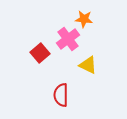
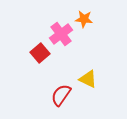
pink cross: moved 7 px left, 5 px up
yellow triangle: moved 14 px down
red semicircle: rotated 35 degrees clockwise
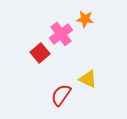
orange star: moved 1 px right
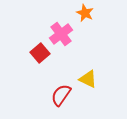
orange star: moved 6 px up; rotated 18 degrees clockwise
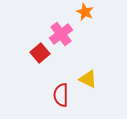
orange star: moved 1 px up
red semicircle: rotated 35 degrees counterclockwise
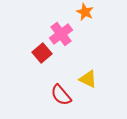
red square: moved 2 px right
red semicircle: rotated 40 degrees counterclockwise
